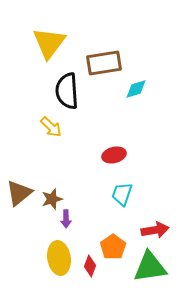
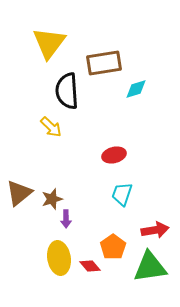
red diamond: rotated 60 degrees counterclockwise
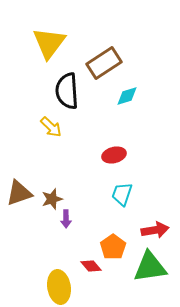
brown rectangle: rotated 24 degrees counterclockwise
cyan diamond: moved 9 px left, 7 px down
brown triangle: rotated 20 degrees clockwise
yellow ellipse: moved 29 px down
red diamond: moved 1 px right
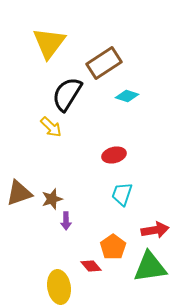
black semicircle: moved 3 px down; rotated 36 degrees clockwise
cyan diamond: rotated 35 degrees clockwise
purple arrow: moved 2 px down
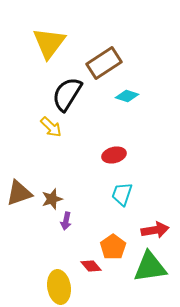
purple arrow: rotated 12 degrees clockwise
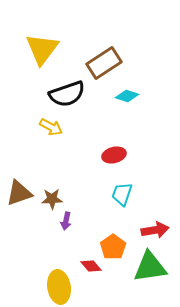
yellow triangle: moved 7 px left, 6 px down
black semicircle: rotated 141 degrees counterclockwise
yellow arrow: rotated 15 degrees counterclockwise
brown star: rotated 15 degrees clockwise
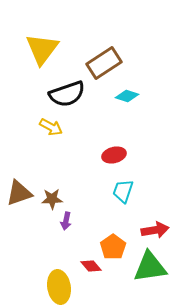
cyan trapezoid: moved 1 px right, 3 px up
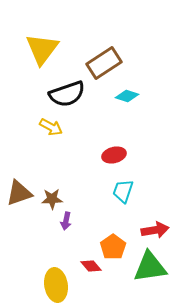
yellow ellipse: moved 3 px left, 2 px up
